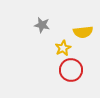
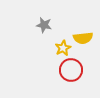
gray star: moved 2 px right
yellow semicircle: moved 6 px down
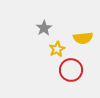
gray star: moved 3 px down; rotated 28 degrees clockwise
yellow star: moved 6 px left, 1 px down
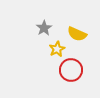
yellow semicircle: moved 6 px left, 4 px up; rotated 30 degrees clockwise
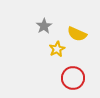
gray star: moved 2 px up
red circle: moved 2 px right, 8 px down
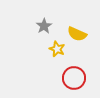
yellow star: rotated 21 degrees counterclockwise
red circle: moved 1 px right
